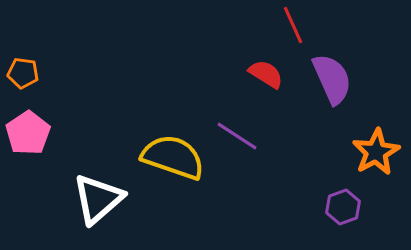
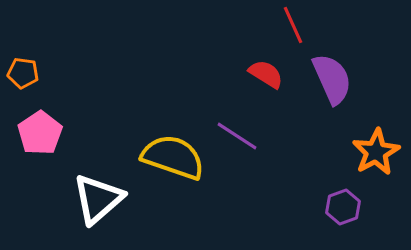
pink pentagon: moved 12 px right
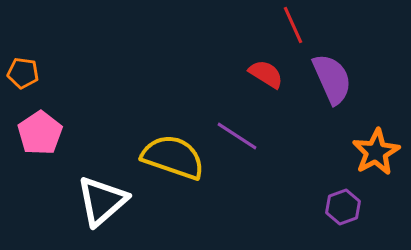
white triangle: moved 4 px right, 2 px down
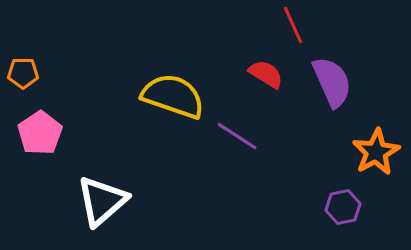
orange pentagon: rotated 8 degrees counterclockwise
purple semicircle: moved 3 px down
yellow semicircle: moved 61 px up
purple hexagon: rotated 8 degrees clockwise
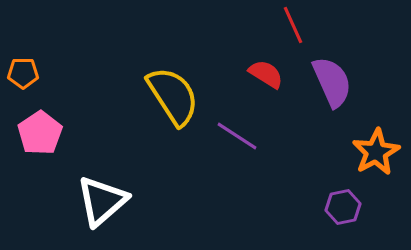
yellow semicircle: rotated 38 degrees clockwise
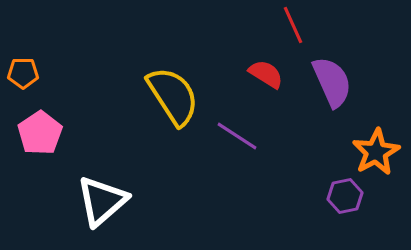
purple hexagon: moved 2 px right, 11 px up
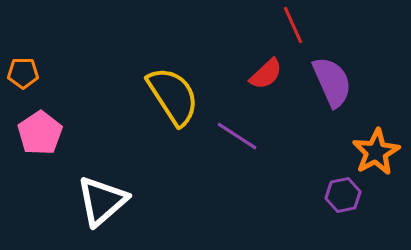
red semicircle: rotated 105 degrees clockwise
purple hexagon: moved 2 px left, 1 px up
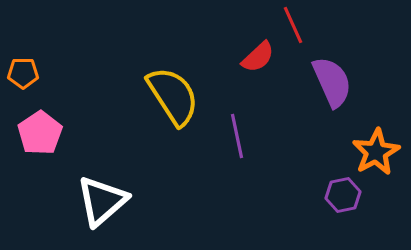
red semicircle: moved 8 px left, 17 px up
purple line: rotated 45 degrees clockwise
